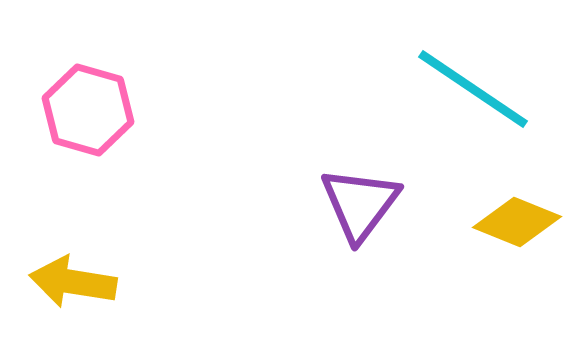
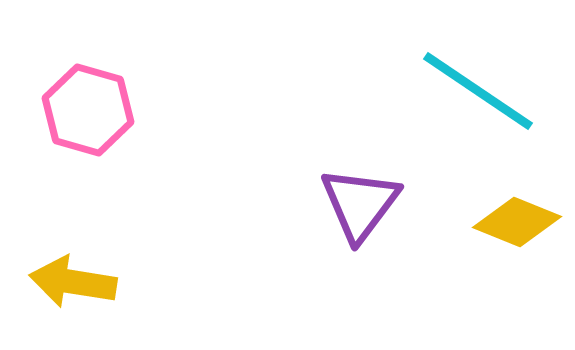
cyan line: moved 5 px right, 2 px down
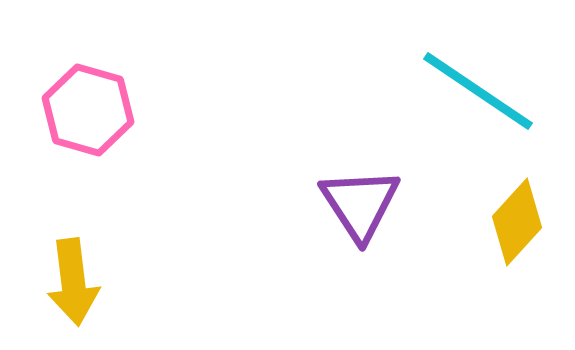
purple triangle: rotated 10 degrees counterclockwise
yellow diamond: rotated 70 degrees counterclockwise
yellow arrow: rotated 106 degrees counterclockwise
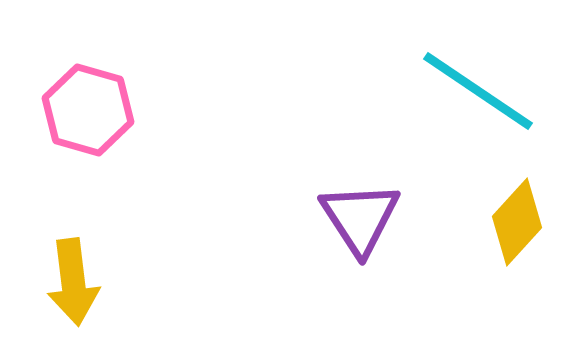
purple triangle: moved 14 px down
